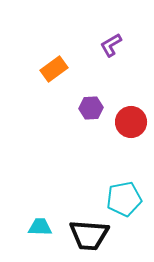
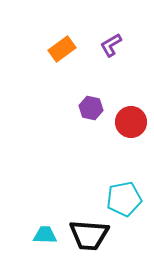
orange rectangle: moved 8 px right, 20 px up
purple hexagon: rotated 15 degrees clockwise
cyan trapezoid: moved 5 px right, 8 px down
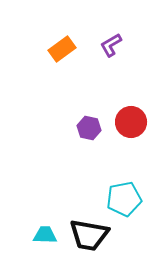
purple hexagon: moved 2 px left, 20 px down
black trapezoid: rotated 6 degrees clockwise
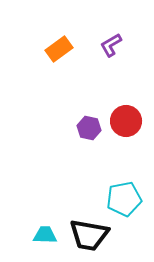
orange rectangle: moved 3 px left
red circle: moved 5 px left, 1 px up
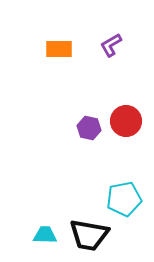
orange rectangle: rotated 36 degrees clockwise
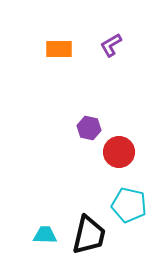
red circle: moved 7 px left, 31 px down
cyan pentagon: moved 5 px right, 6 px down; rotated 24 degrees clockwise
black trapezoid: rotated 87 degrees counterclockwise
